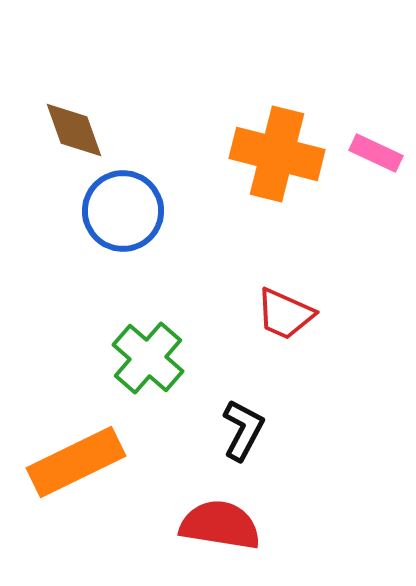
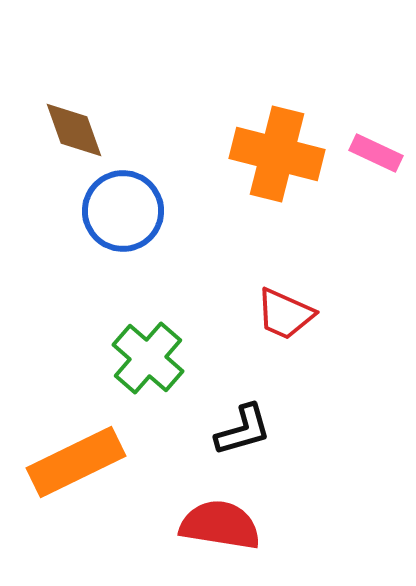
black L-shape: rotated 46 degrees clockwise
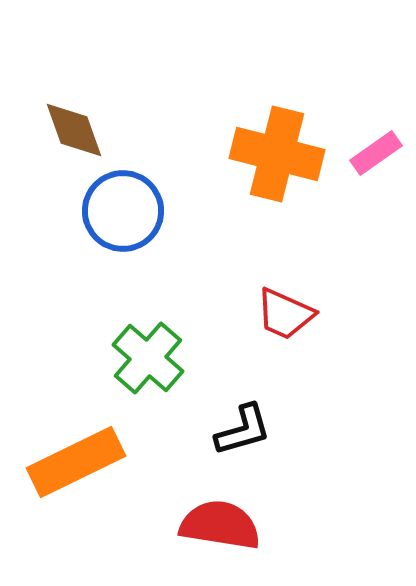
pink rectangle: rotated 60 degrees counterclockwise
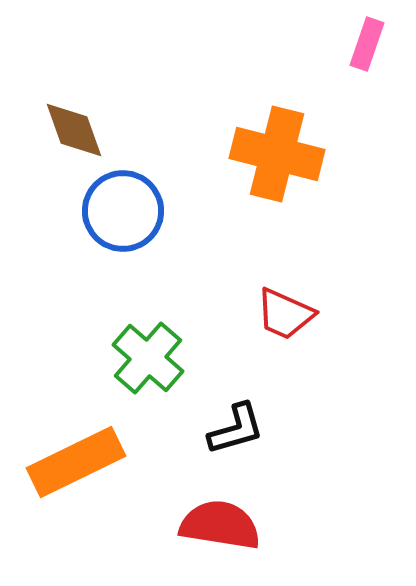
pink rectangle: moved 9 px left, 109 px up; rotated 36 degrees counterclockwise
black L-shape: moved 7 px left, 1 px up
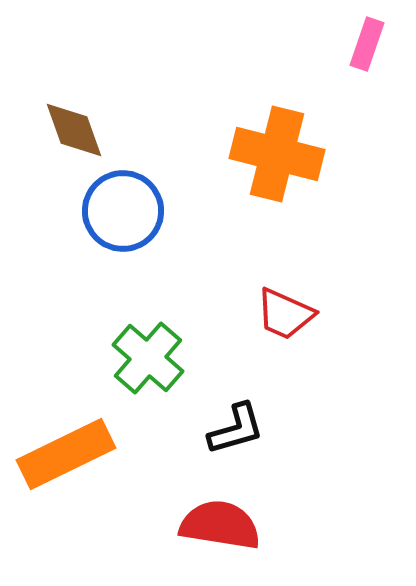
orange rectangle: moved 10 px left, 8 px up
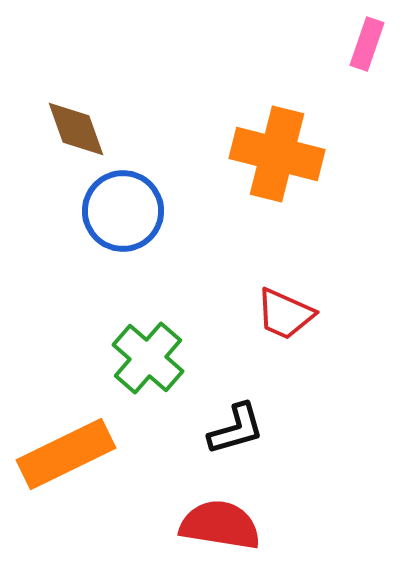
brown diamond: moved 2 px right, 1 px up
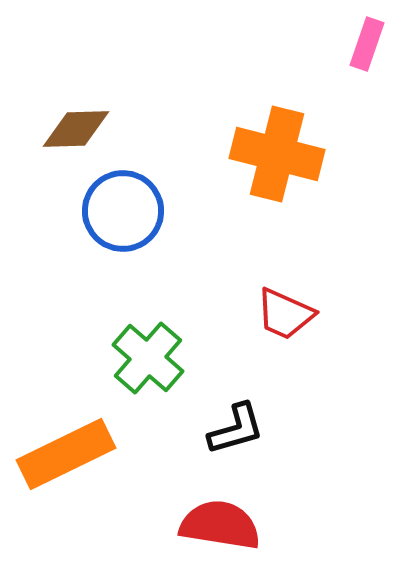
brown diamond: rotated 72 degrees counterclockwise
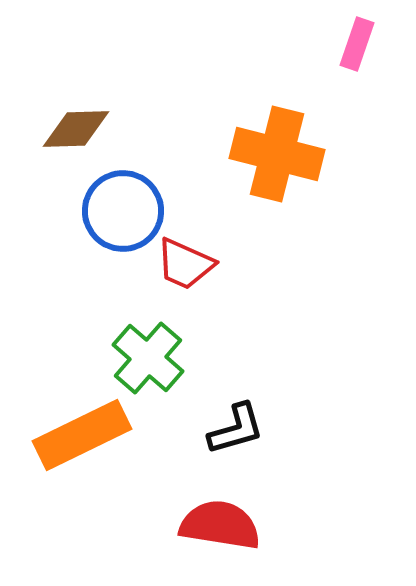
pink rectangle: moved 10 px left
red trapezoid: moved 100 px left, 50 px up
orange rectangle: moved 16 px right, 19 px up
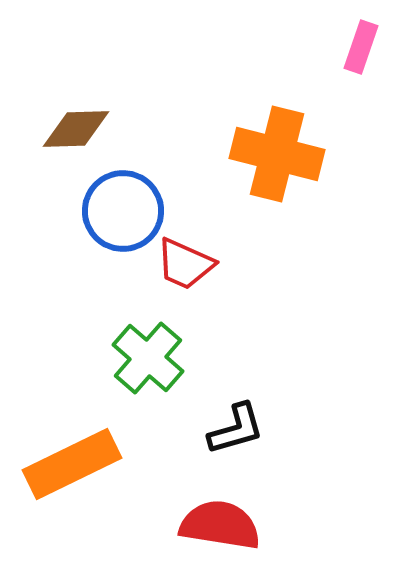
pink rectangle: moved 4 px right, 3 px down
orange rectangle: moved 10 px left, 29 px down
